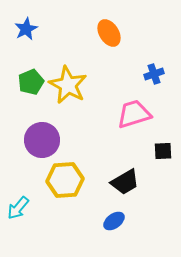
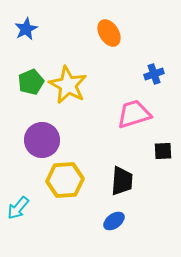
black trapezoid: moved 3 px left, 1 px up; rotated 56 degrees counterclockwise
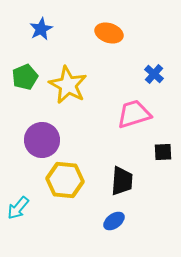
blue star: moved 15 px right
orange ellipse: rotated 40 degrees counterclockwise
blue cross: rotated 30 degrees counterclockwise
green pentagon: moved 6 px left, 5 px up
black square: moved 1 px down
yellow hexagon: rotated 9 degrees clockwise
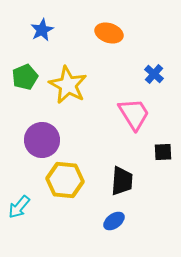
blue star: moved 1 px right, 1 px down
pink trapezoid: rotated 75 degrees clockwise
cyan arrow: moved 1 px right, 1 px up
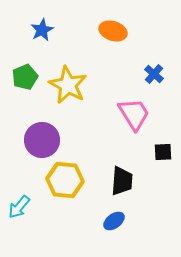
orange ellipse: moved 4 px right, 2 px up
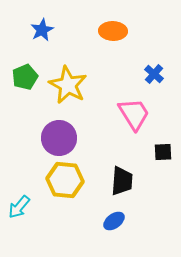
orange ellipse: rotated 16 degrees counterclockwise
purple circle: moved 17 px right, 2 px up
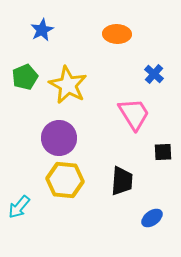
orange ellipse: moved 4 px right, 3 px down
blue ellipse: moved 38 px right, 3 px up
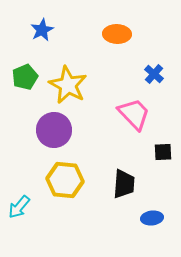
pink trapezoid: rotated 12 degrees counterclockwise
purple circle: moved 5 px left, 8 px up
black trapezoid: moved 2 px right, 3 px down
blue ellipse: rotated 30 degrees clockwise
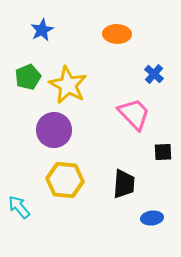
green pentagon: moved 3 px right
cyan arrow: rotated 100 degrees clockwise
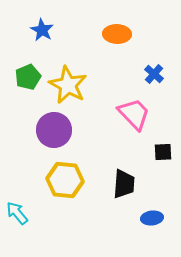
blue star: rotated 15 degrees counterclockwise
cyan arrow: moved 2 px left, 6 px down
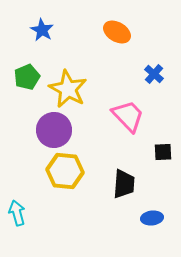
orange ellipse: moved 2 px up; rotated 28 degrees clockwise
green pentagon: moved 1 px left
yellow star: moved 4 px down
pink trapezoid: moved 6 px left, 2 px down
yellow hexagon: moved 9 px up
cyan arrow: rotated 25 degrees clockwise
